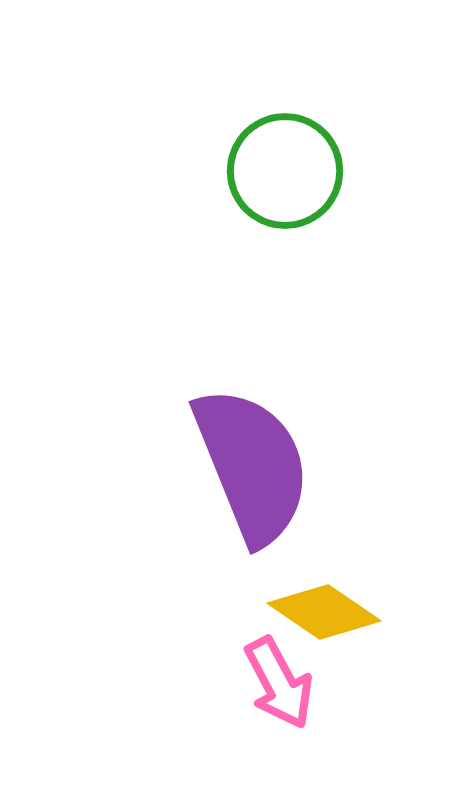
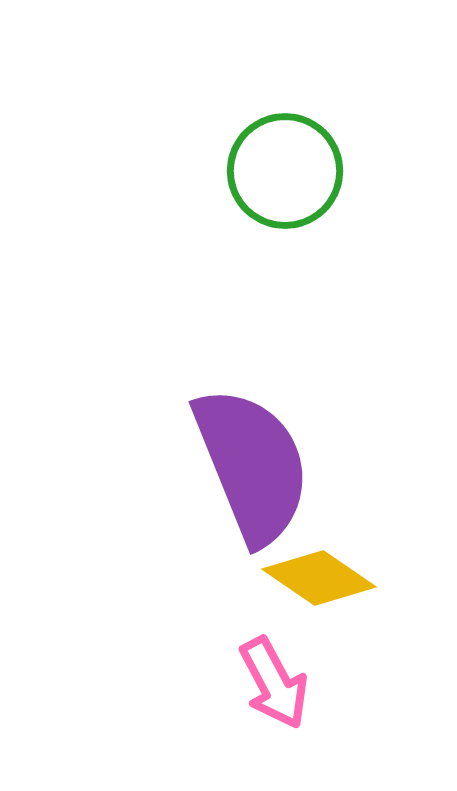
yellow diamond: moved 5 px left, 34 px up
pink arrow: moved 5 px left
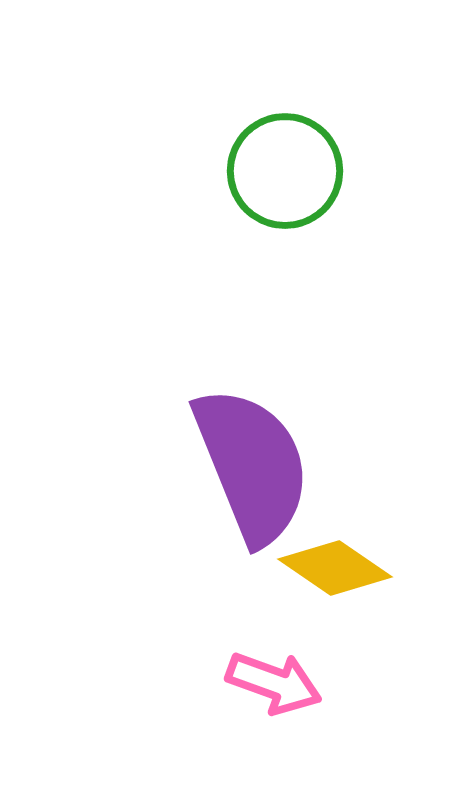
yellow diamond: moved 16 px right, 10 px up
pink arrow: rotated 42 degrees counterclockwise
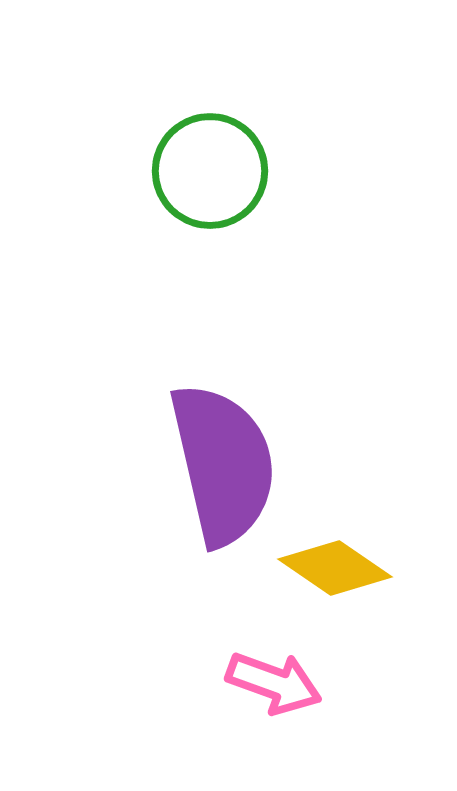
green circle: moved 75 px left
purple semicircle: moved 29 px left, 1 px up; rotated 9 degrees clockwise
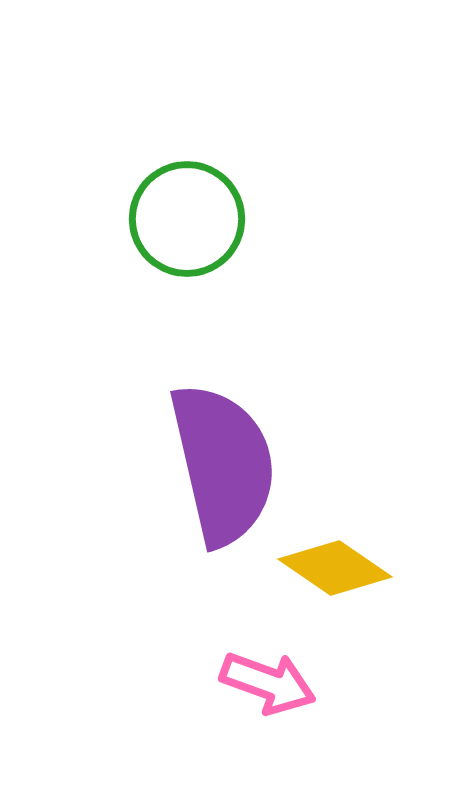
green circle: moved 23 px left, 48 px down
pink arrow: moved 6 px left
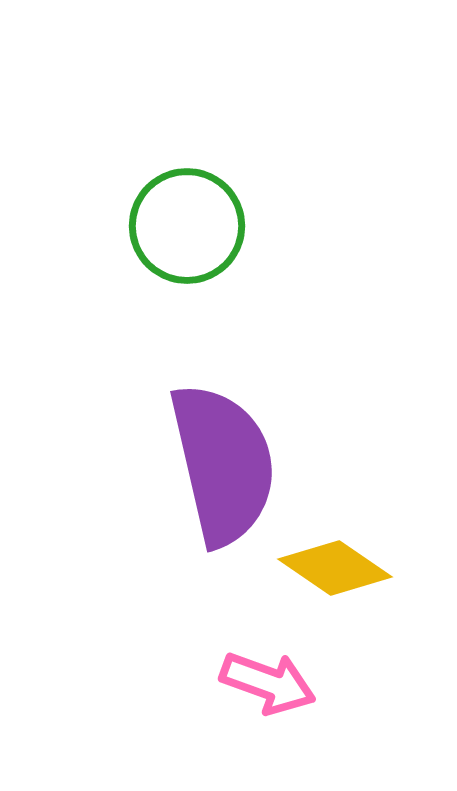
green circle: moved 7 px down
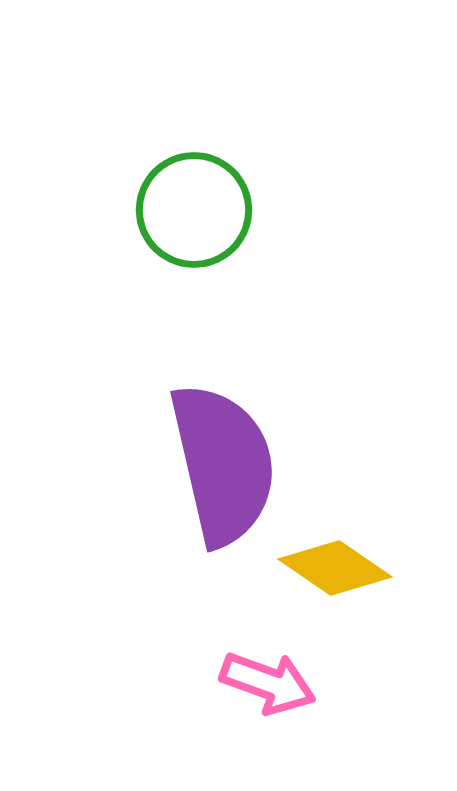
green circle: moved 7 px right, 16 px up
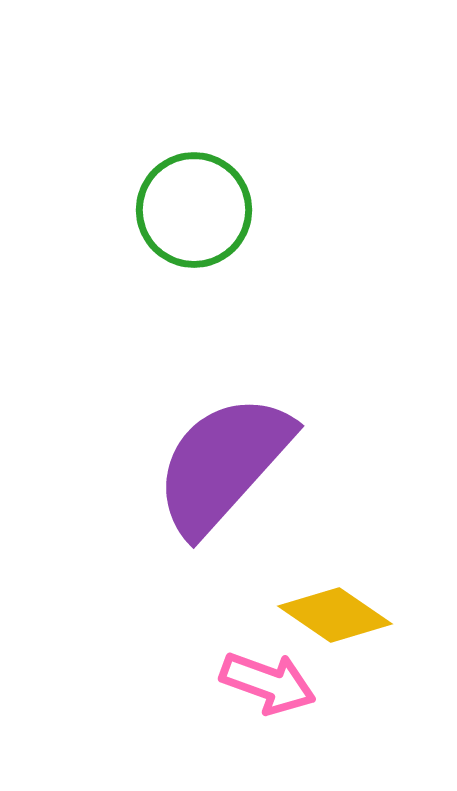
purple semicircle: rotated 125 degrees counterclockwise
yellow diamond: moved 47 px down
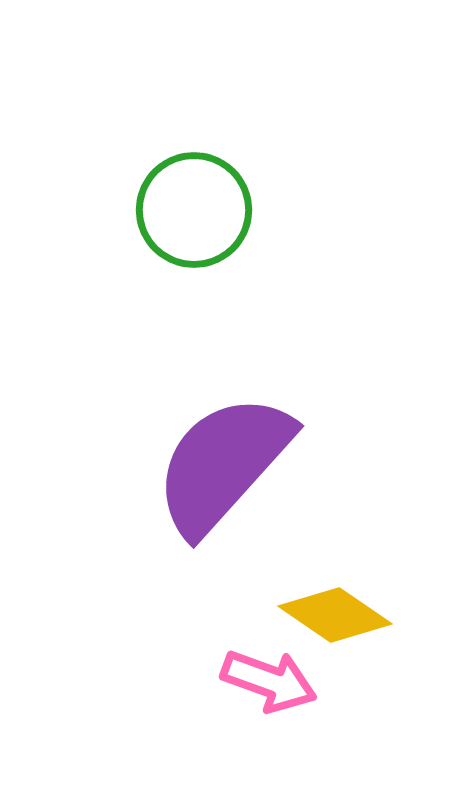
pink arrow: moved 1 px right, 2 px up
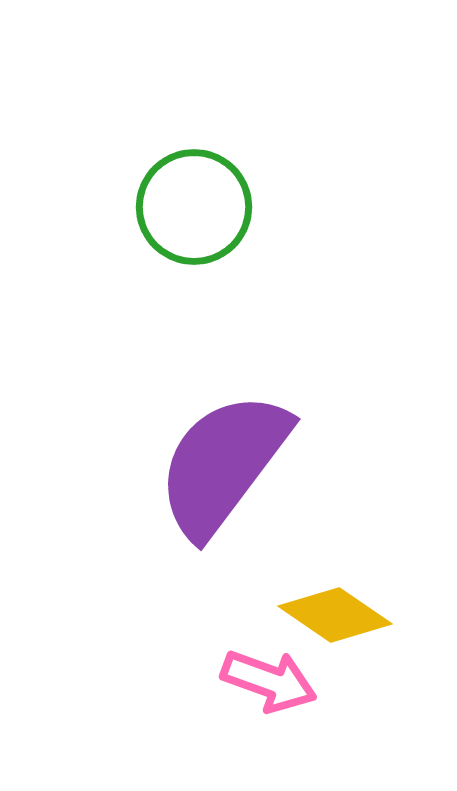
green circle: moved 3 px up
purple semicircle: rotated 5 degrees counterclockwise
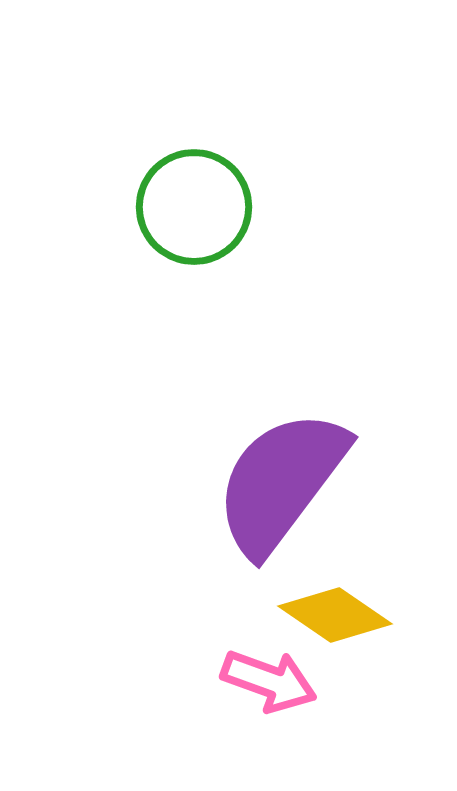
purple semicircle: moved 58 px right, 18 px down
